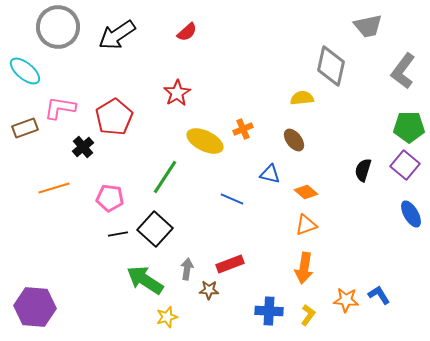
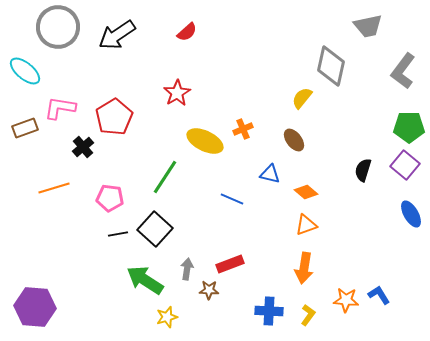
yellow semicircle: rotated 45 degrees counterclockwise
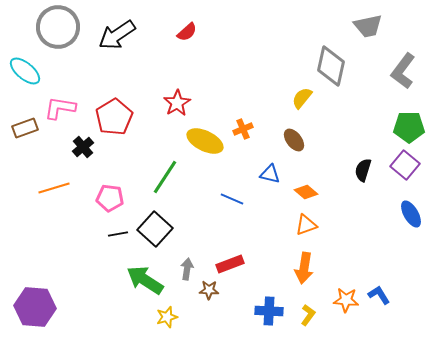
red star: moved 10 px down
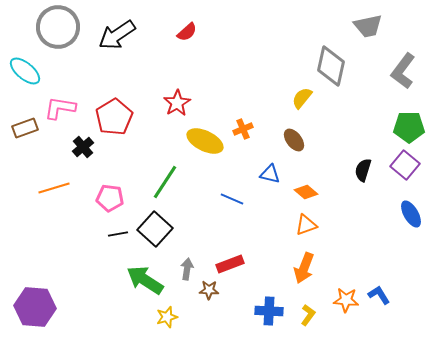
green line: moved 5 px down
orange arrow: rotated 12 degrees clockwise
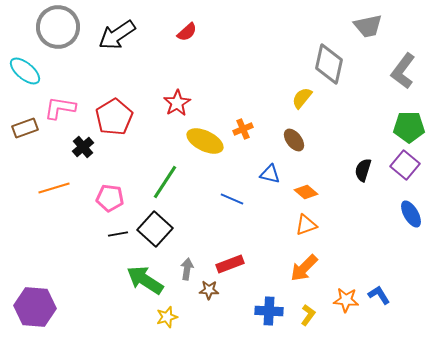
gray diamond: moved 2 px left, 2 px up
orange arrow: rotated 24 degrees clockwise
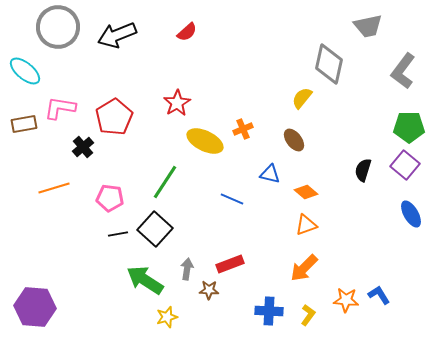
black arrow: rotated 12 degrees clockwise
brown rectangle: moved 1 px left, 4 px up; rotated 10 degrees clockwise
